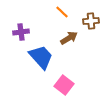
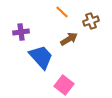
brown cross: rotated 14 degrees counterclockwise
brown arrow: moved 1 px down
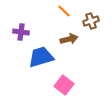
orange line: moved 2 px right, 1 px up
purple cross: rotated 14 degrees clockwise
brown arrow: rotated 18 degrees clockwise
blue trapezoid: rotated 64 degrees counterclockwise
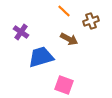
purple cross: rotated 28 degrees clockwise
brown arrow: rotated 42 degrees clockwise
pink square: rotated 18 degrees counterclockwise
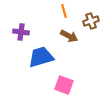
orange line: rotated 32 degrees clockwise
purple cross: rotated 28 degrees counterclockwise
brown arrow: moved 3 px up
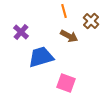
brown cross: rotated 28 degrees counterclockwise
purple cross: rotated 35 degrees clockwise
pink square: moved 2 px right, 2 px up
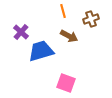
orange line: moved 1 px left
brown cross: moved 2 px up; rotated 28 degrees clockwise
blue trapezoid: moved 6 px up
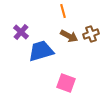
brown cross: moved 15 px down
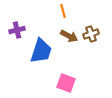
purple cross: moved 4 px left, 2 px up; rotated 35 degrees clockwise
blue trapezoid: rotated 124 degrees clockwise
